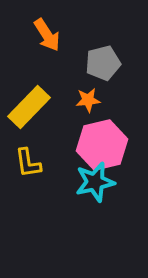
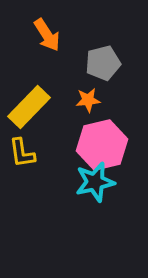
yellow L-shape: moved 6 px left, 10 px up
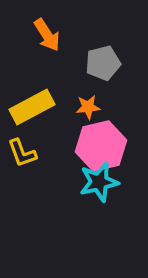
orange star: moved 7 px down
yellow rectangle: moved 3 px right; rotated 18 degrees clockwise
pink hexagon: moved 1 px left, 1 px down
yellow L-shape: rotated 12 degrees counterclockwise
cyan star: moved 4 px right
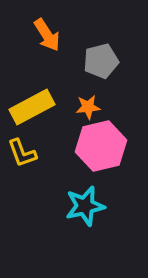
gray pentagon: moved 2 px left, 2 px up
cyan star: moved 14 px left, 24 px down
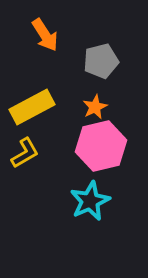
orange arrow: moved 2 px left
orange star: moved 7 px right; rotated 20 degrees counterclockwise
yellow L-shape: moved 3 px right; rotated 100 degrees counterclockwise
cyan star: moved 5 px right, 5 px up; rotated 12 degrees counterclockwise
